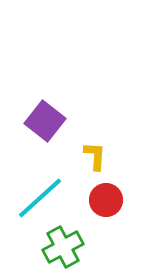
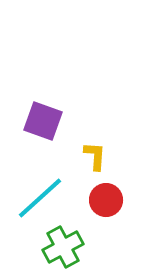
purple square: moved 2 px left; rotated 18 degrees counterclockwise
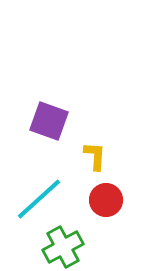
purple square: moved 6 px right
cyan line: moved 1 px left, 1 px down
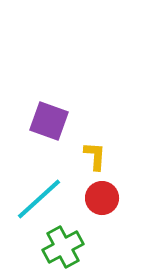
red circle: moved 4 px left, 2 px up
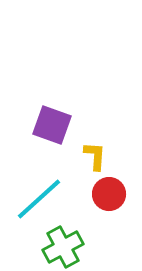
purple square: moved 3 px right, 4 px down
red circle: moved 7 px right, 4 px up
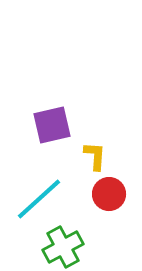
purple square: rotated 33 degrees counterclockwise
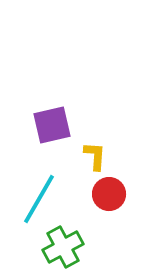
cyan line: rotated 18 degrees counterclockwise
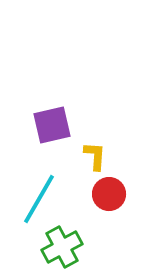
green cross: moved 1 px left
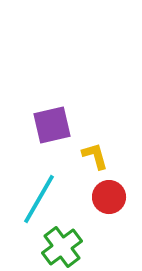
yellow L-shape: rotated 20 degrees counterclockwise
red circle: moved 3 px down
green cross: rotated 9 degrees counterclockwise
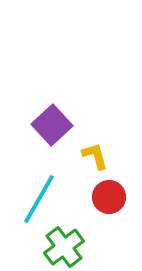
purple square: rotated 30 degrees counterclockwise
green cross: moved 2 px right
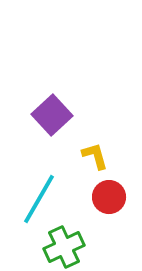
purple square: moved 10 px up
green cross: rotated 12 degrees clockwise
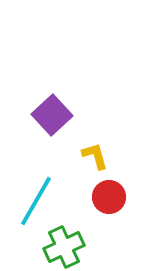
cyan line: moved 3 px left, 2 px down
